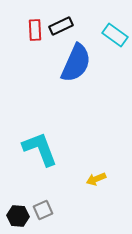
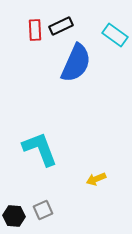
black hexagon: moved 4 px left
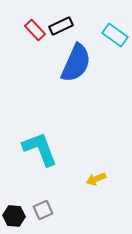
red rectangle: rotated 40 degrees counterclockwise
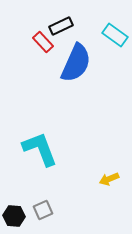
red rectangle: moved 8 px right, 12 px down
yellow arrow: moved 13 px right
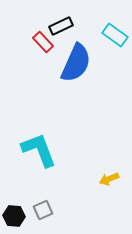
cyan L-shape: moved 1 px left, 1 px down
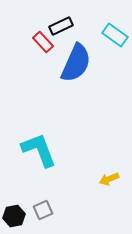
black hexagon: rotated 15 degrees counterclockwise
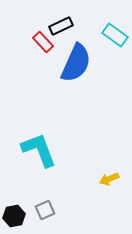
gray square: moved 2 px right
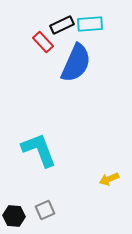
black rectangle: moved 1 px right, 1 px up
cyan rectangle: moved 25 px left, 11 px up; rotated 40 degrees counterclockwise
black hexagon: rotated 15 degrees clockwise
